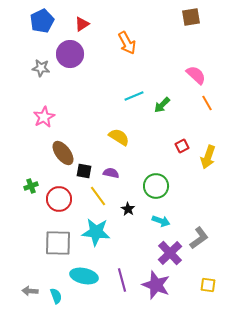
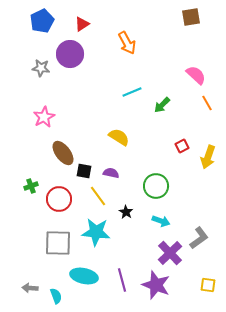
cyan line: moved 2 px left, 4 px up
black star: moved 2 px left, 3 px down
gray arrow: moved 3 px up
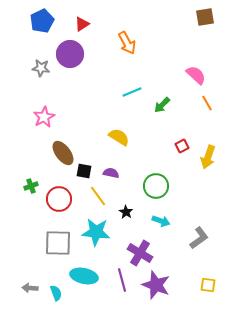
brown square: moved 14 px right
purple cross: moved 30 px left; rotated 15 degrees counterclockwise
cyan semicircle: moved 3 px up
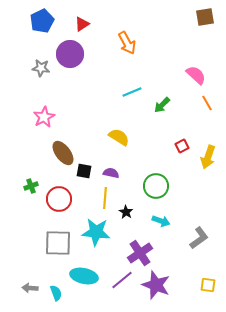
yellow line: moved 7 px right, 2 px down; rotated 40 degrees clockwise
purple cross: rotated 25 degrees clockwise
purple line: rotated 65 degrees clockwise
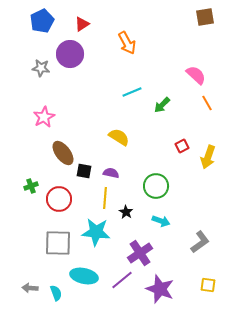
gray L-shape: moved 1 px right, 4 px down
purple star: moved 4 px right, 4 px down
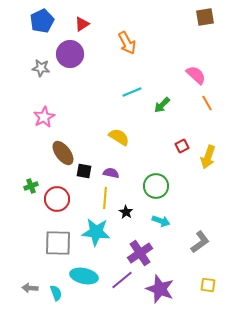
red circle: moved 2 px left
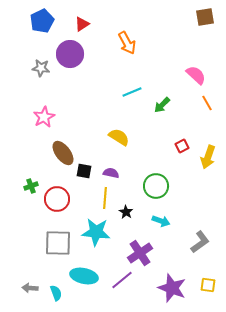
purple star: moved 12 px right, 1 px up
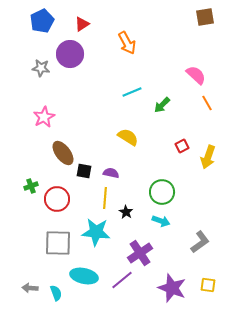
yellow semicircle: moved 9 px right
green circle: moved 6 px right, 6 px down
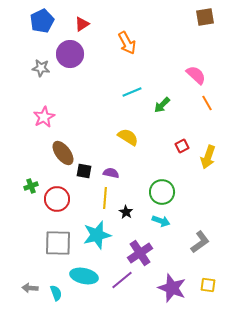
cyan star: moved 1 px right, 3 px down; rotated 20 degrees counterclockwise
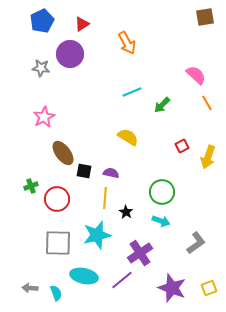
gray L-shape: moved 4 px left, 1 px down
yellow square: moved 1 px right, 3 px down; rotated 28 degrees counterclockwise
